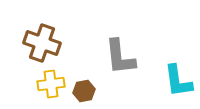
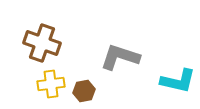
gray L-shape: rotated 114 degrees clockwise
cyan L-shape: rotated 69 degrees counterclockwise
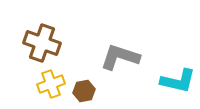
yellow cross: rotated 12 degrees counterclockwise
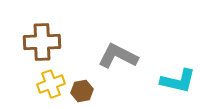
brown cross: moved 1 px up; rotated 21 degrees counterclockwise
gray L-shape: moved 2 px left, 1 px up; rotated 9 degrees clockwise
brown hexagon: moved 2 px left
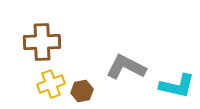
gray L-shape: moved 8 px right, 11 px down
cyan L-shape: moved 1 px left, 5 px down
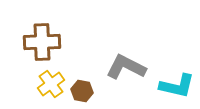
yellow cross: rotated 16 degrees counterclockwise
brown hexagon: rotated 20 degrees clockwise
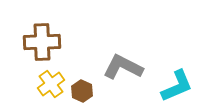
gray L-shape: moved 3 px left
cyan L-shape: rotated 36 degrees counterclockwise
brown hexagon: rotated 15 degrees clockwise
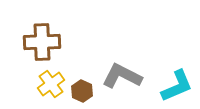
gray L-shape: moved 1 px left, 9 px down
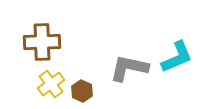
gray L-shape: moved 7 px right, 8 px up; rotated 15 degrees counterclockwise
cyan L-shape: moved 29 px up
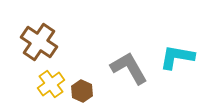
brown cross: moved 3 px left; rotated 36 degrees clockwise
cyan L-shape: rotated 147 degrees counterclockwise
gray L-shape: rotated 48 degrees clockwise
